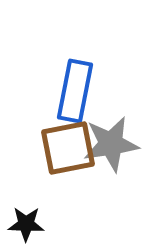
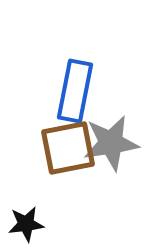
gray star: moved 1 px up
black star: rotated 9 degrees counterclockwise
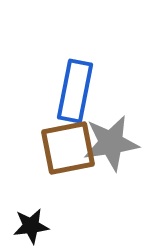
black star: moved 5 px right, 2 px down
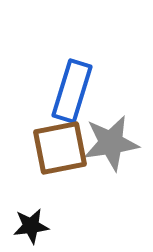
blue rectangle: moved 3 px left; rotated 6 degrees clockwise
brown square: moved 8 px left
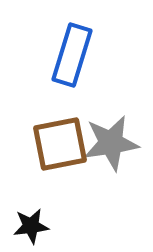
blue rectangle: moved 36 px up
brown square: moved 4 px up
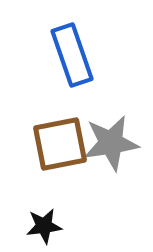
blue rectangle: rotated 36 degrees counterclockwise
black star: moved 13 px right
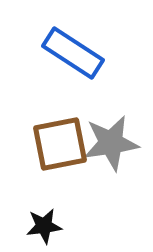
blue rectangle: moved 1 px right, 2 px up; rotated 38 degrees counterclockwise
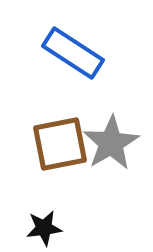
gray star: rotated 22 degrees counterclockwise
black star: moved 2 px down
